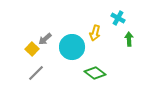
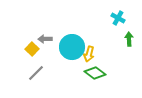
yellow arrow: moved 6 px left, 21 px down
gray arrow: rotated 40 degrees clockwise
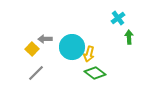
cyan cross: rotated 24 degrees clockwise
green arrow: moved 2 px up
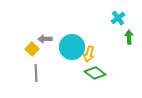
gray line: rotated 48 degrees counterclockwise
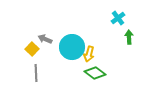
gray arrow: rotated 24 degrees clockwise
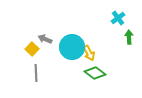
yellow arrow: moved 1 px up; rotated 42 degrees counterclockwise
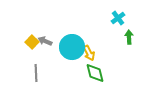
gray arrow: moved 2 px down
yellow square: moved 7 px up
green diamond: rotated 40 degrees clockwise
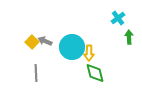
yellow arrow: rotated 28 degrees clockwise
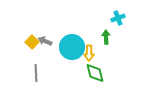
cyan cross: rotated 16 degrees clockwise
green arrow: moved 23 px left
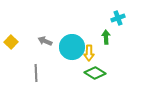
yellow square: moved 21 px left
green diamond: rotated 45 degrees counterclockwise
